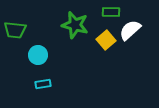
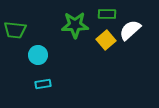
green rectangle: moved 4 px left, 2 px down
green star: rotated 16 degrees counterclockwise
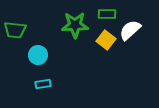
yellow square: rotated 12 degrees counterclockwise
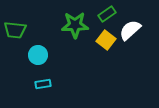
green rectangle: rotated 36 degrees counterclockwise
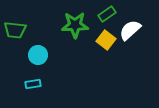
cyan rectangle: moved 10 px left
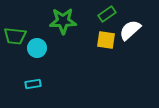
green star: moved 12 px left, 4 px up
green trapezoid: moved 6 px down
yellow square: rotated 30 degrees counterclockwise
cyan circle: moved 1 px left, 7 px up
